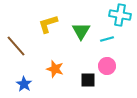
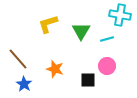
brown line: moved 2 px right, 13 px down
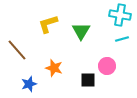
cyan line: moved 15 px right
brown line: moved 1 px left, 9 px up
orange star: moved 1 px left, 1 px up
blue star: moved 5 px right; rotated 21 degrees clockwise
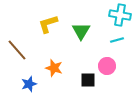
cyan line: moved 5 px left, 1 px down
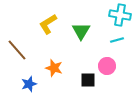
yellow L-shape: rotated 15 degrees counterclockwise
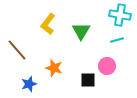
yellow L-shape: rotated 20 degrees counterclockwise
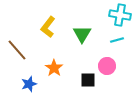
yellow L-shape: moved 3 px down
green triangle: moved 1 px right, 3 px down
orange star: rotated 18 degrees clockwise
